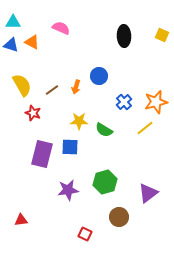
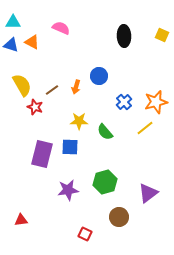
red star: moved 2 px right, 6 px up
green semicircle: moved 1 px right, 2 px down; rotated 18 degrees clockwise
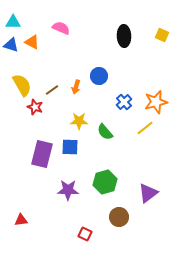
purple star: rotated 10 degrees clockwise
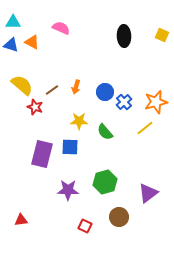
blue circle: moved 6 px right, 16 px down
yellow semicircle: rotated 20 degrees counterclockwise
red square: moved 8 px up
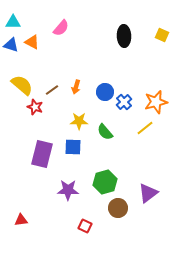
pink semicircle: rotated 108 degrees clockwise
blue square: moved 3 px right
brown circle: moved 1 px left, 9 px up
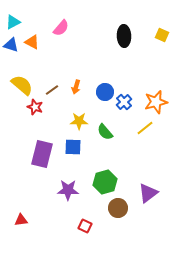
cyan triangle: rotated 28 degrees counterclockwise
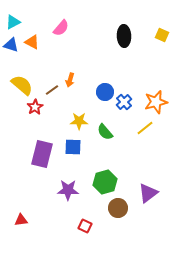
orange arrow: moved 6 px left, 7 px up
red star: rotated 21 degrees clockwise
